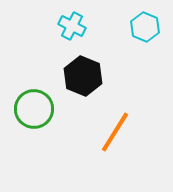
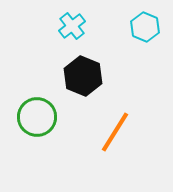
cyan cross: rotated 24 degrees clockwise
green circle: moved 3 px right, 8 px down
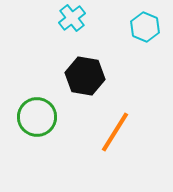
cyan cross: moved 8 px up
black hexagon: moved 2 px right; rotated 12 degrees counterclockwise
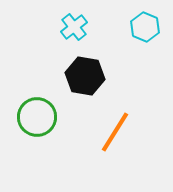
cyan cross: moved 2 px right, 9 px down
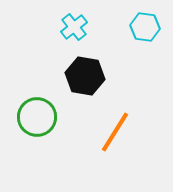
cyan hexagon: rotated 16 degrees counterclockwise
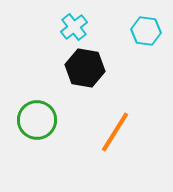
cyan hexagon: moved 1 px right, 4 px down
black hexagon: moved 8 px up
green circle: moved 3 px down
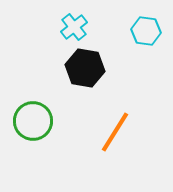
green circle: moved 4 px left, 1 px down
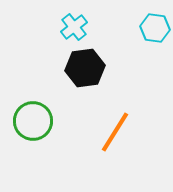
cyan hexagon: moved 9 px right, 3 px up
black hexagon: rotated 18 degrees counterclockwise
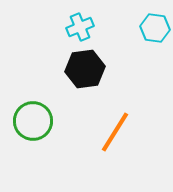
cyan cross: moved 6 px right; rotated 16 degrees clockwise
black hexagon: moved 1 px down
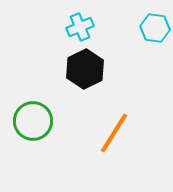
black hexagon: rotated 18 degrees counterclockwise
orange line: moved 1 px left, 1 px down
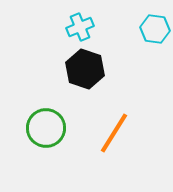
cyan hexagon: moved 1 px down
black hexagon: rotated 15 degrees counterclockwise
green circle: moved 13 px right, 7 px down
